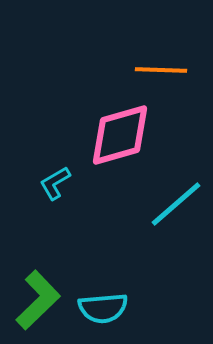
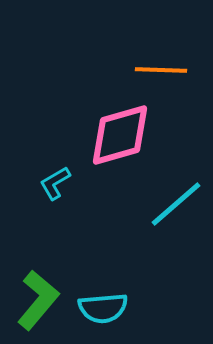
green L-shape: rotated 6 degrees counterclockwise
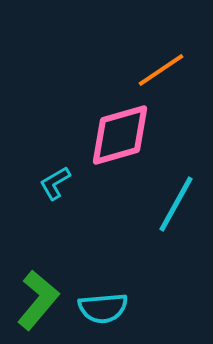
orange line: rotated 36 degrees counterclockwise
cyan line: rotated 20 degrees counterclockwise
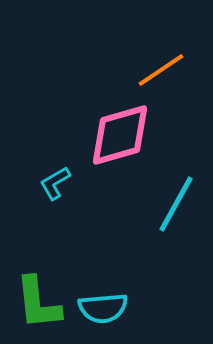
green L-shape: moved 3 px down; rotated 134 degrees clockwise
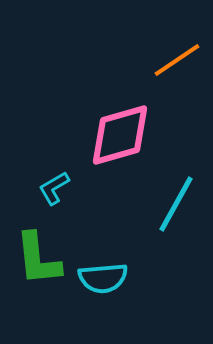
orange line: moved 16 px right, 10 px up
cyan L-shape: moved 1 px left, 5 px down
green L-shape: moved 44 px up
cyan semicircle: moved 30 px up
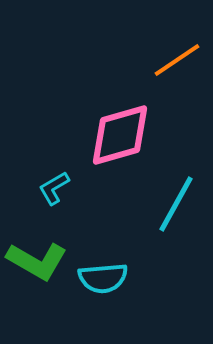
green L-shape: moved 1 px left, 2 px down; rotated 54 degrees counterclockwise
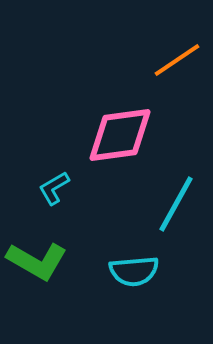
pink diamond: rotated 8 degrees clockwise
cyan semicircle: moved 31 px right, 7 px up
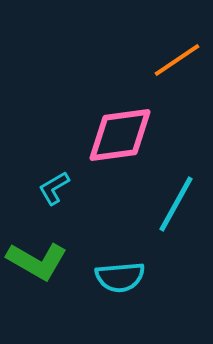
cyan semicircle: moved 14 px left, 6 px down
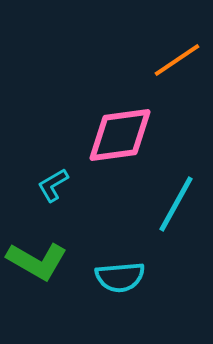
cyan L-shape: moved 1 px left, 3 px up
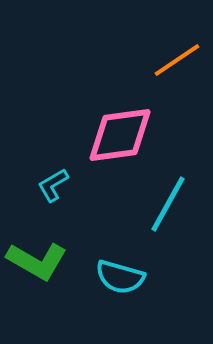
cyan line: moved 8 px left
cyan semicircle: rotated 21 degrees clockwise
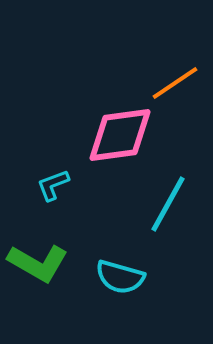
orange line: moved 2 px left, 23 px down
cyan L-shape: rotated 9 degrees clockwise
green L-shape: moved 1 px right, 2 px down
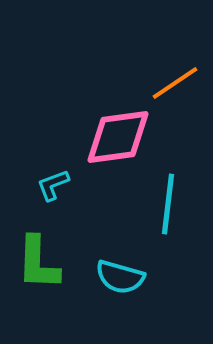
pink diamond: moved 2 px left, 2 px down
cyan line: rotated 22 degrees counterclockwise
green L-shape: rotated 62 degrees clockwise
